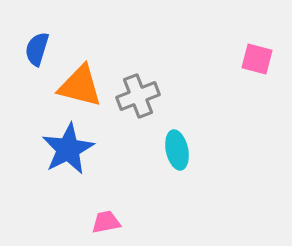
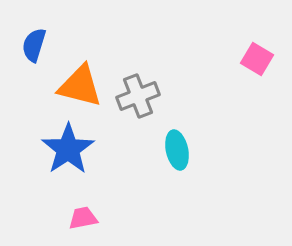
blue semicircle: moved 3 px left, 4 px up
pink square: rotated 16 degrees clockwise
blue star: rotated 6 degrees counterclockwise
pink trapezoid: moved 23 px left, 4 px up
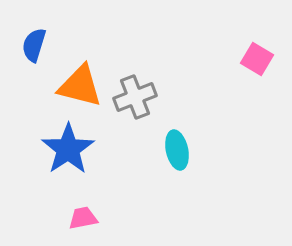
gray cross: moved 3 px left, 1 px down
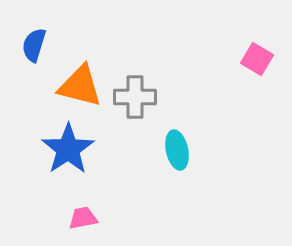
gray cross: rotated 21 degrees clockwise
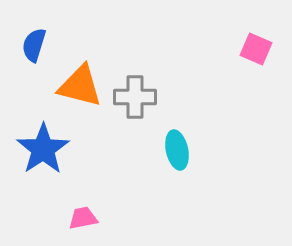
pink square: moved 1 px left, 10 px up; rotated 8 degrees counterclockwise
blue star: moved 25 px left
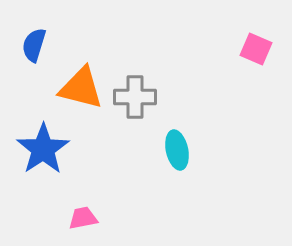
orange triangle: moved 1 px right, 2 px down
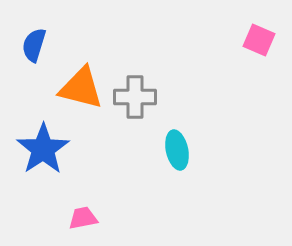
pink square: moved 3 px right, 9 px up
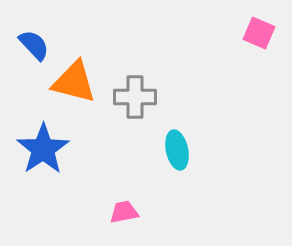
pink square: moved 7 px up
blue semicircle: rotated 120 degrees clockwise
orange triangle: moved 7 px left, 6 px up
pink trapezoid: moved 41 px right, 6 px up
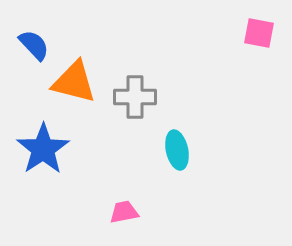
pink square: rotated 12 degrees counterclockwise
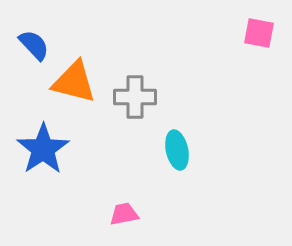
pink trapezoid: moved 2 px down
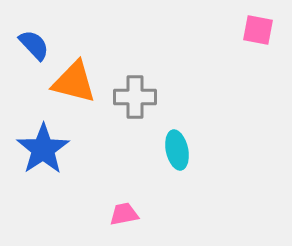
pink square: moved 1 px left, 3 px up
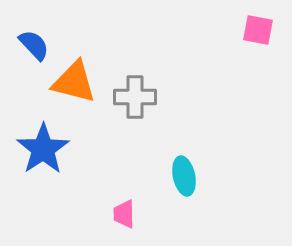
cyan ellipse: moved 7 px right, 26 px down
pink trapezoid: rotated 80 degrees counterclockwise
